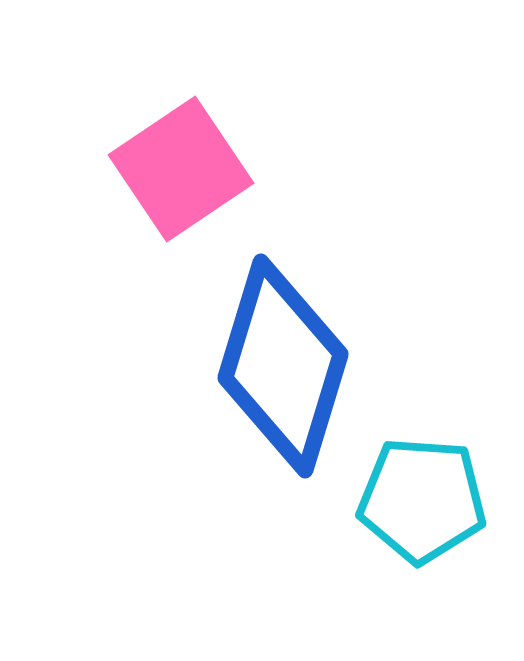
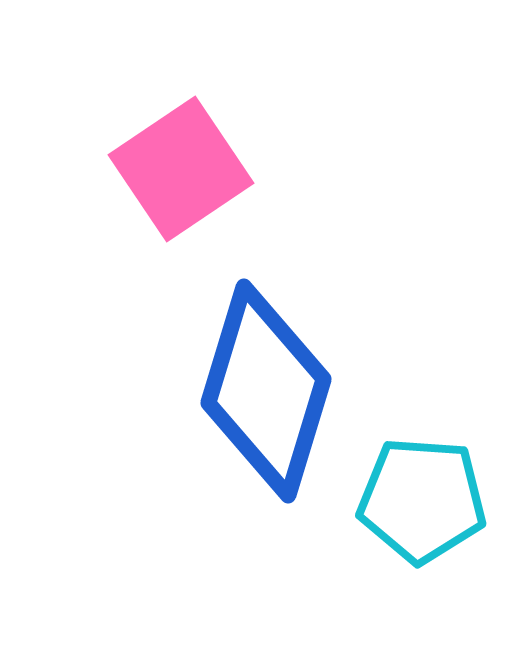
blue diamond: moved 17 px left, 25 px down
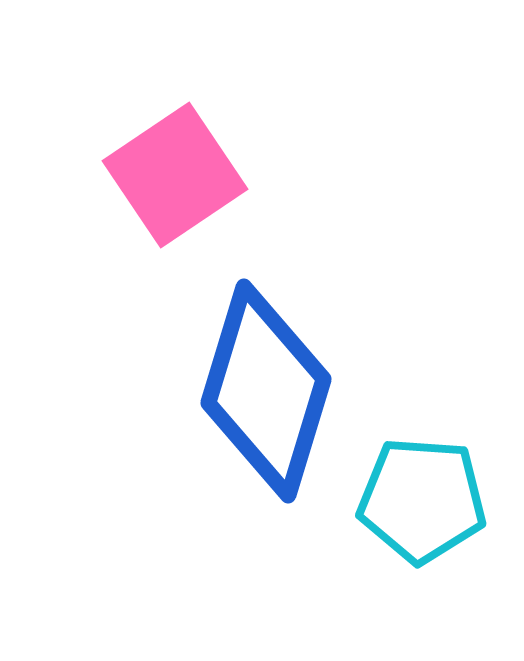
pink square: moved 6 px left, 6 px down
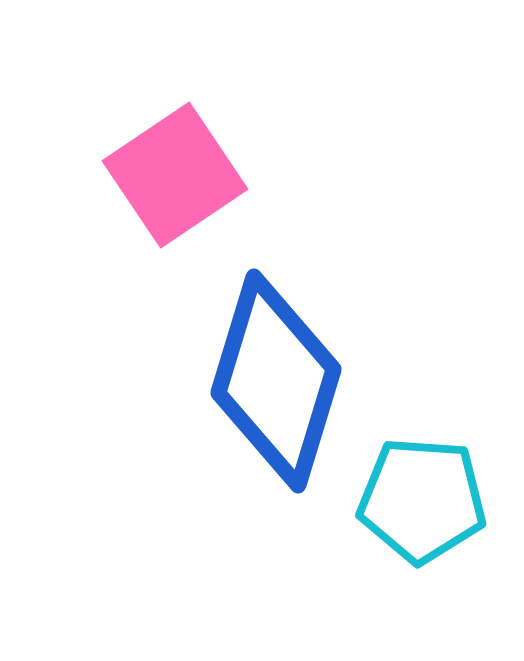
blue diamond: moved 10 px right, 10 px up
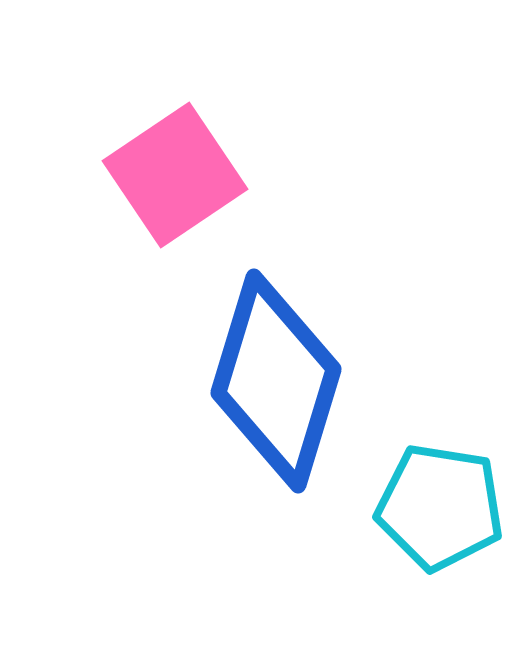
cyan pentagon: moved 18 px right, 7 px down; rotated 5 degrees clockwise
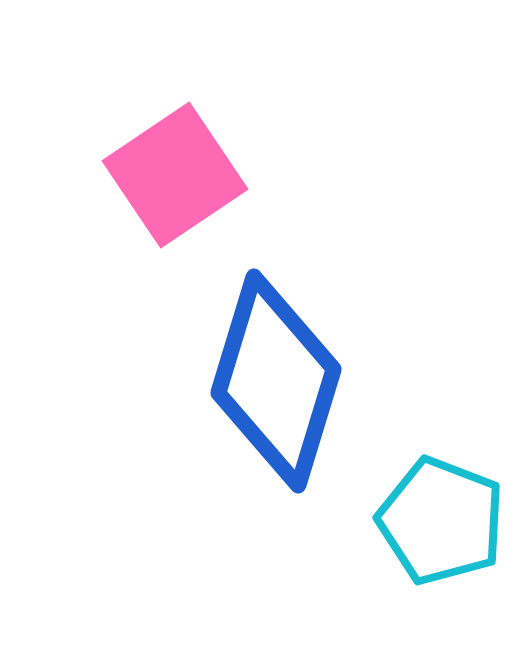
cyan pentagon: moved 1 px right, 14 px down; rotated 12 degrees clockwise
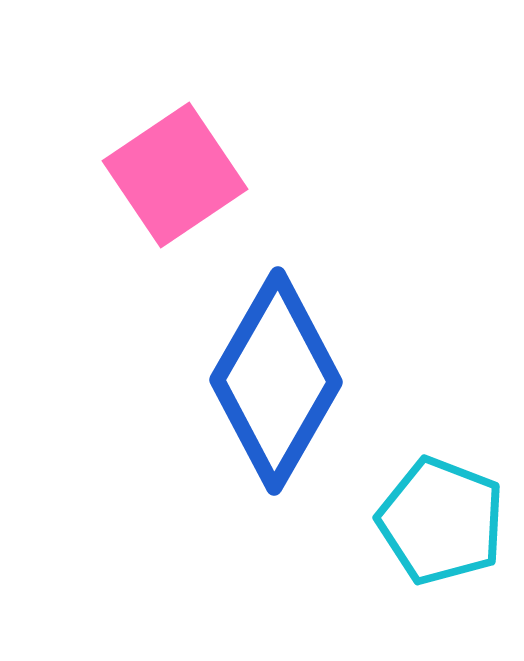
blue diamond: rotated 13 degrees clockwise
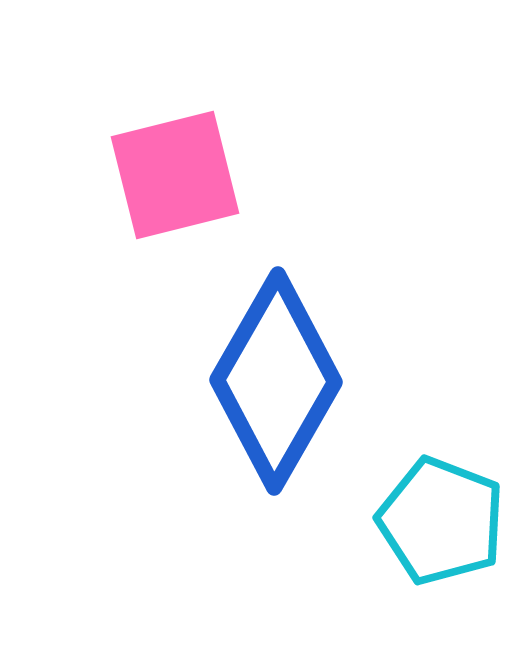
pink square: rotated 20 degrees clockwise
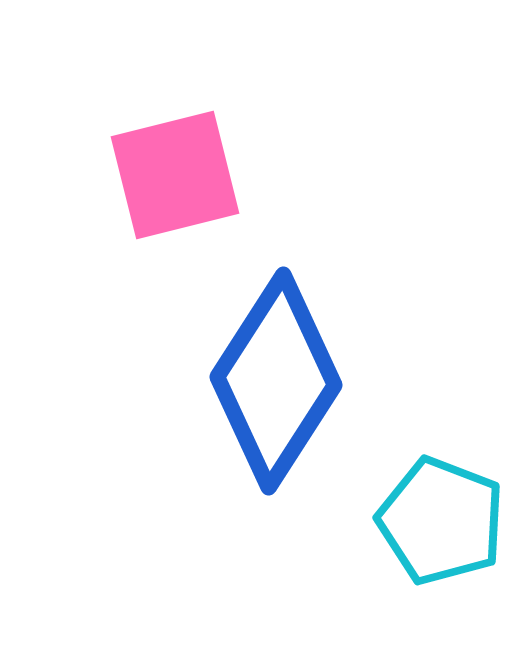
blue diamond: rotated 3 degrees clockwise
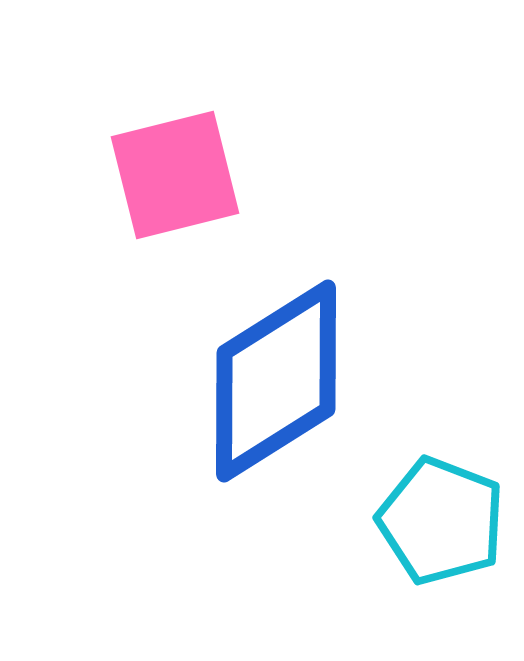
blue diamond: rotated 25 degrees clockwise
